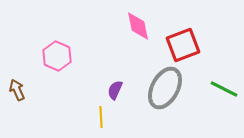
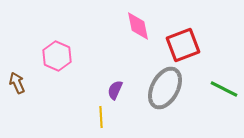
brown arrow: moved 7 px up
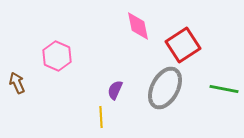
red square: rotated 12 degrees counterclockwise
green line: rotated 16 degrees counterclockwise
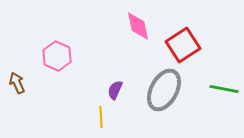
gray ellipse: moved 1 px left, 2 px down
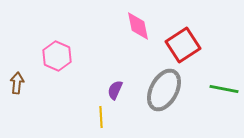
brown arrow: rotated 30 degrees clockwise
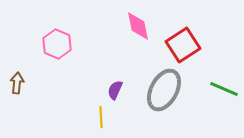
pink hexagon: moved 12 px up
green line: rotated 12 degrees clockwise
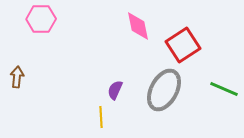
pink hexagon: moved 16 px left, 25 px up; rotated 24 degrees counterclockwise
brown arrow: moved 6 px up
